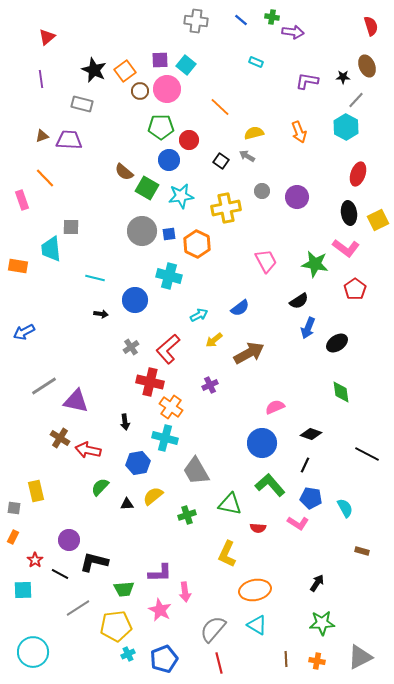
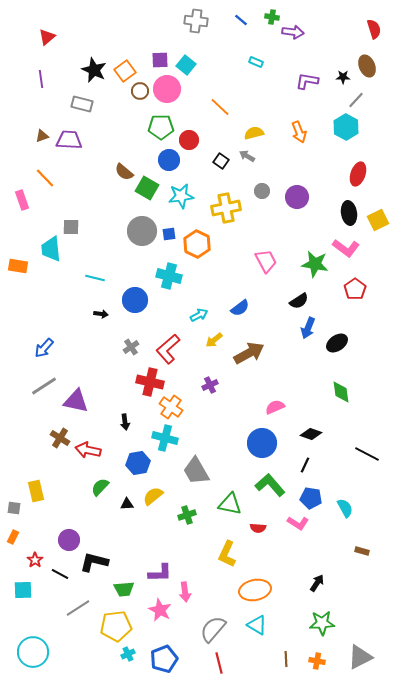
red semicircle at (371, 26): moved 3 px right, 3 px down
blue arrow at (24, 332): moved 20 px right, 16 px down; rotated 20 degrees counterclockwise
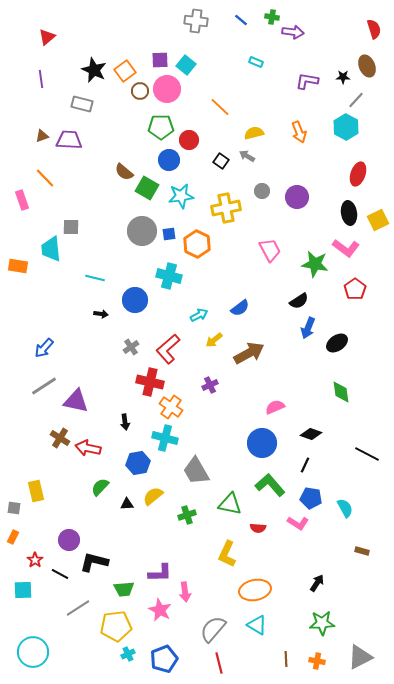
pink trapezoid at (266, 261): moved 4 px right, 11 px up
red arrow at (88, 450): moved 2 px up
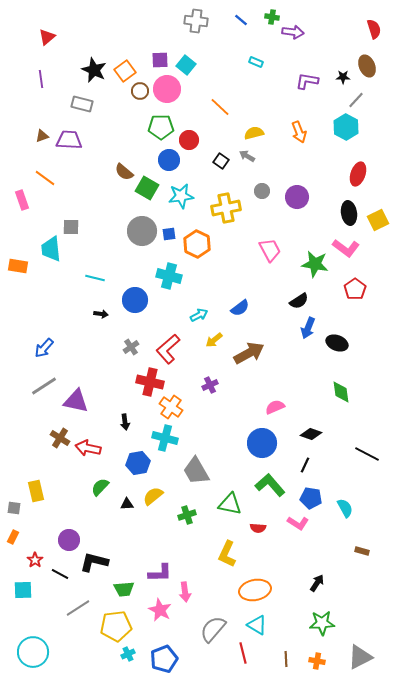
orange line at (45, 178): rotated 10 degrees counterclockwise
black ellipse at (337, 343): rotated 55 degrees clockwise
red line at (219, 663): moved 24 px right, 10 px up
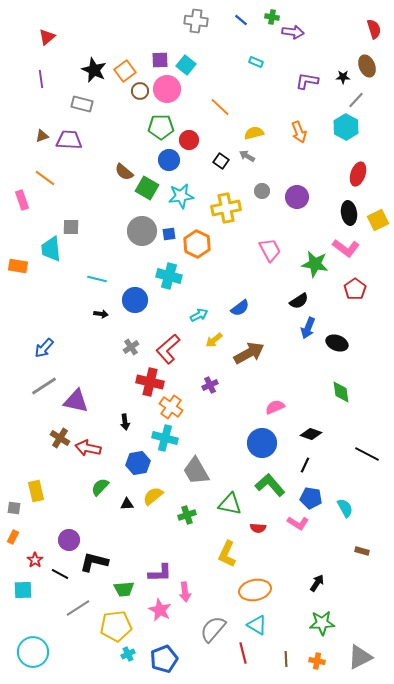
cyan line at (95, 278): moved 2 px right, 1 px down
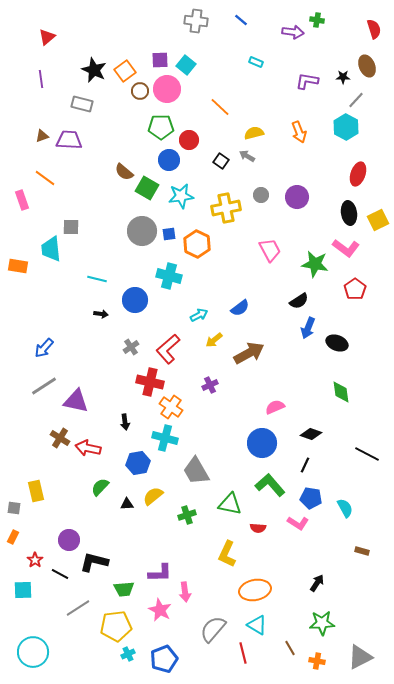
green cross at (272, 17): moved 45 px right, 3 px down
gray circle at (262, 191): moved 1 px left, 4 px down
brown line at (286, 659): moved 4 px right, 11 px up; rotated 28 degrees counterclockwise
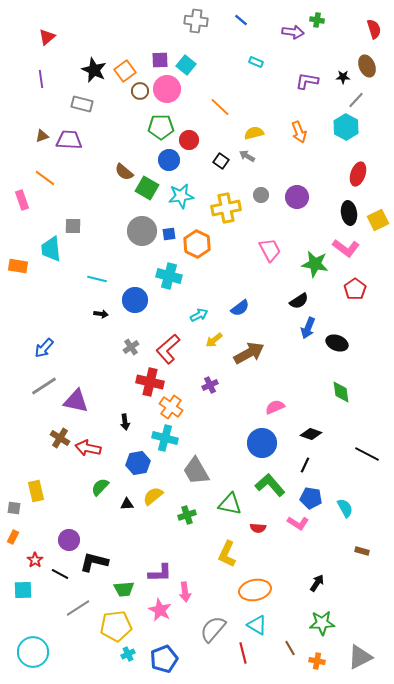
gray square at (71, 227): moved 2 px right, 1 px up
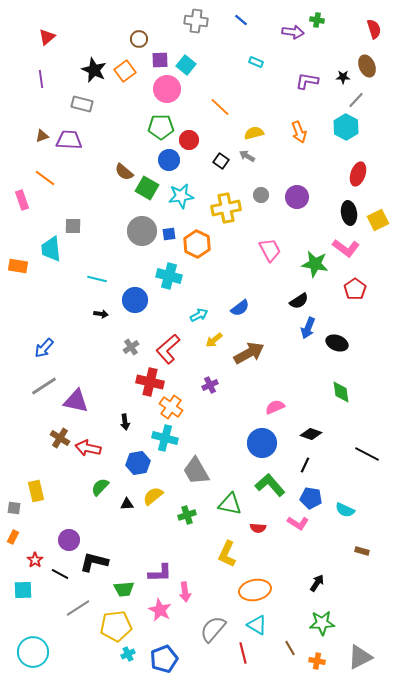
brown circle at (140, 91): moved 1 px left, 52 px up
cyan semicircle at (345, 508): moved 2 px down; rotated 144 degrees clockwise
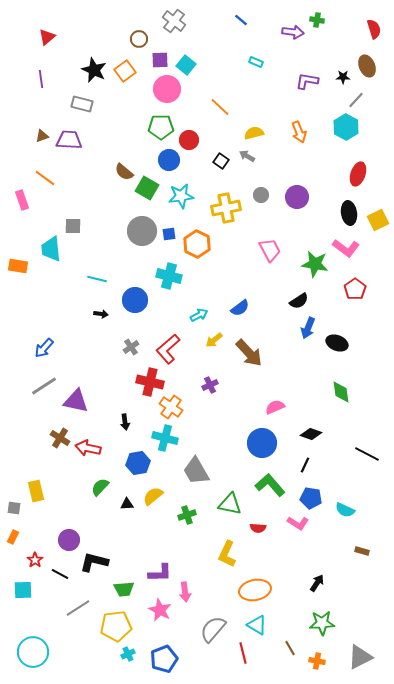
gray cross at (196, 21): moved 22 px left; rotated 30 degrees clockwise
brown arrow at (249, 353): rotated 76 degrees clockwise
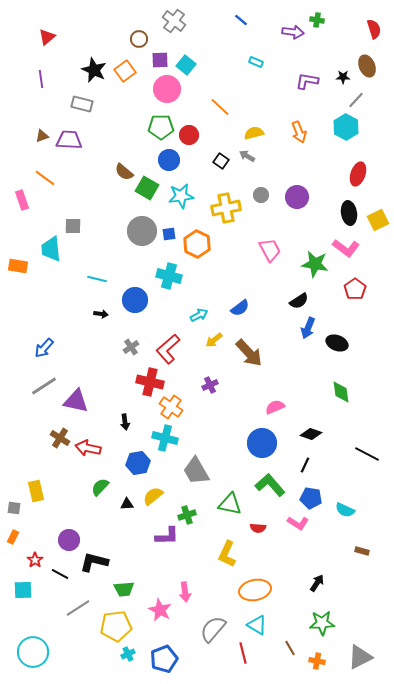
red circle at (189, 140): moved 5 px up
purple L-shape at (160, 573): moved 7 px right, 37 px up
